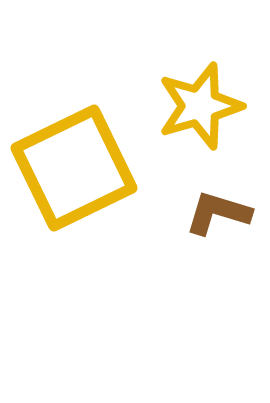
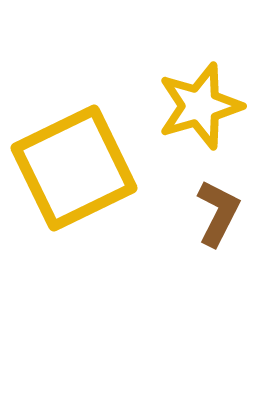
brown L-shape: rotated 100 degrees clockwise
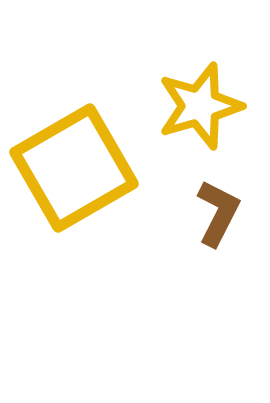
yellow square: rotated 4 degrees counterclockwise
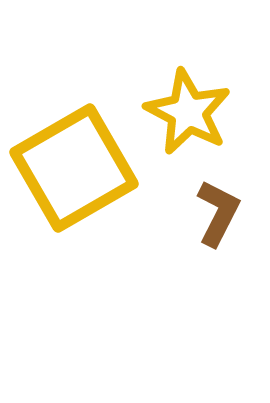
yellow star: moved 12 px left, 6 px down; rotated 28 degrees counterclockwise
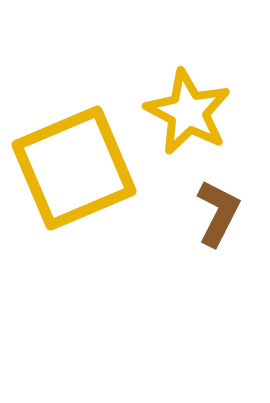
yellow square: rotated 7 degrees clockwise
